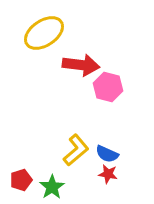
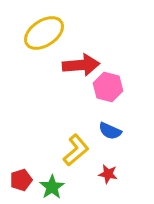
red arrow: rotated 12 degrees counterclockwise
blue semicircle: moved 3 px right, 23 px up
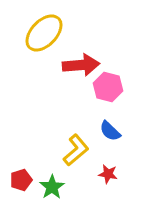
yellow ellipse: rotated 12 degrees counterclockwise
blue semicircle: rotated 20 degrees clockwise
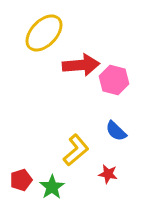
pink hexagon: moved 6 px right, 7 px up
blue semicircle: moved 6 px right
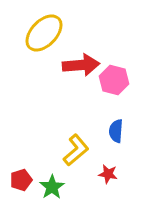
blue semicircle: rotated 50 degrees clockwise
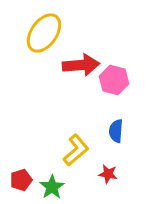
yellow ellipse: rotated 9 degrees counterclockwise
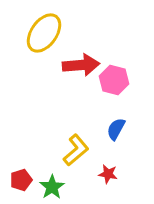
blue semicircle: moved 2 px up; rotated 25 degrees clockwise
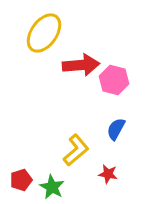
green star: rotated 10 degrees counterclockwise
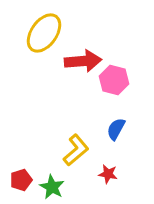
red arrow: moved 2 px right, 4 px up
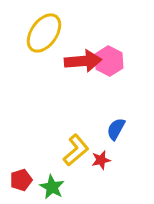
pink hexagon: moved 5 px left, 19 px up; rotated 12 degrees clockwise
red star: moved 7 px left, 14 px up; rotated 24 degrees counterclockwise
